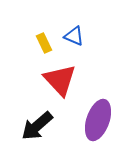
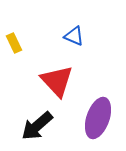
yellow rectangle: moved 30 px left
red triangle: moved 3 px left, 1 px down
purple ellipse: moved 2 px up
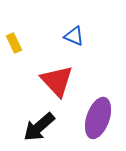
black arrow: moved 2 px right, 1 px down
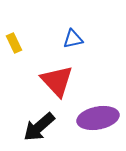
blue triangle: moved 1 px left, 3 px down; rotated 35 degrees counterclockwise
purple ellipse: rotated 60 degrees clockwise
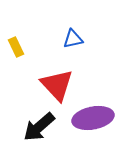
yellow rectangle: moved 2 px right, 4 px down
red triangle: moved 4 px down
purple ellipse: moved 5 px left
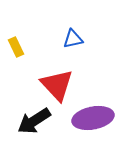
black arrow: moved 5 px left, 6 px up; rotated 8 degrees clockwise
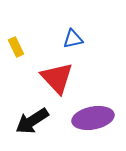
red triangle: moved 7 px up
black arrow: moved 2 px left
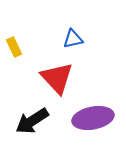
yellow rectangle: moved 2 px left
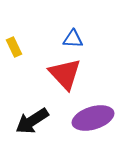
blue triangle: rotated 15 degrees clockwise
red triangle: moved 8 px right, 4 px up
purple ellipse: rotated 6 degrees counterclockwise
